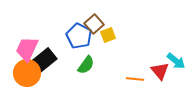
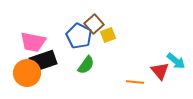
pink trapezoid: moved 6 px right, 7 px up; rotated 104 degrees counterclockwise
black rectangle: rotated 20 degrees clockwise
orange line: moved 3 px down
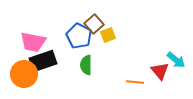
cyan arrow: moved 1 px up
green semicircle: rotated 144 degrees clockwise
orange circle: moved 3 px left, 1 px down
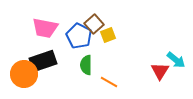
pink trapezoid: moved 12 px right, 14 px up
red triangle: rotated 12 degrees clockwise
orange line: moved 26 px left; rotated 24 degrees clockwise
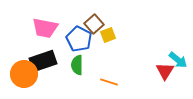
blue pentagon: moved 3 px down
cyan arrow: moved 2 px right
green semicircle: moved 9 px left
red triangle: moved 5 px right
orange line: rotated 12 degrees counterclockwise
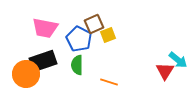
brown square: rotated 18 degrees clockwise
orange circle: moved 2 px right
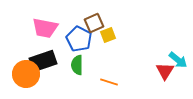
brown square: moved 1 px up
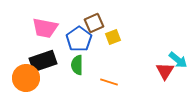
yellow square: moved 5 px right, 2 px down
blue pentagon: rotated 10 degrees clockwise
orange circle: moved 4 px down
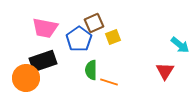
cyan arrow: moved 2 px right, 15 px up
green semicircle: moved 14 px right, 5 px down
